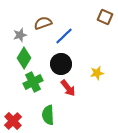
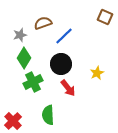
yellow star: rotated 16 degrees counterclockwise
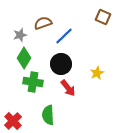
brown square: moved 2 px left
green cross: rotated 36 degrees clockwise
